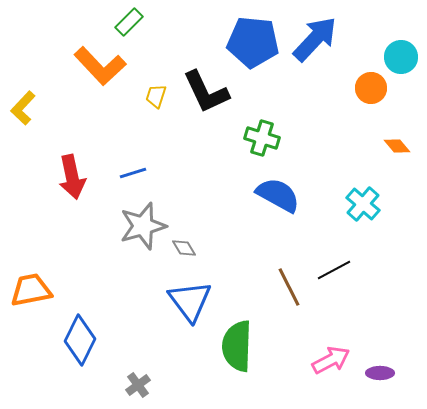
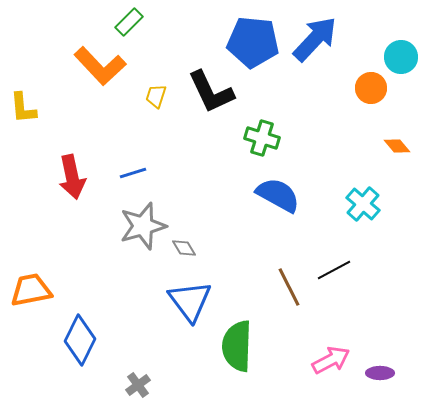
black L-shape: moved 5 px right
yellow L-shape: rotated 48 degrees counterclockwise
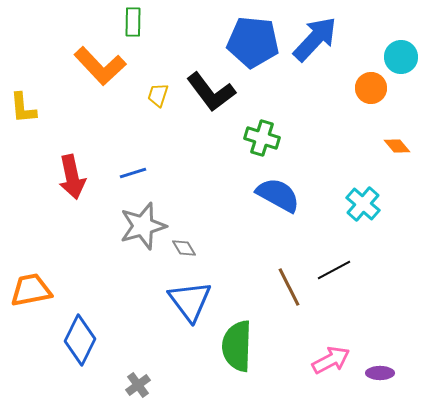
green rectangle: moved 4 px right; rotated 44 degrees counterclockwise
black L-shape: rotated 12 degrees counterclockwise
yellow trapezoid: moved 2 px right, 1 px up
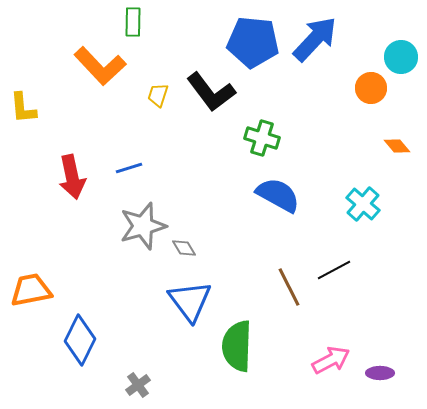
blue line: moved 4 px left, 5 px up
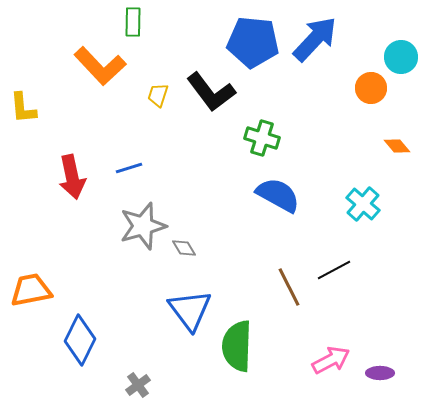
blue triangle: moved 9 px down
